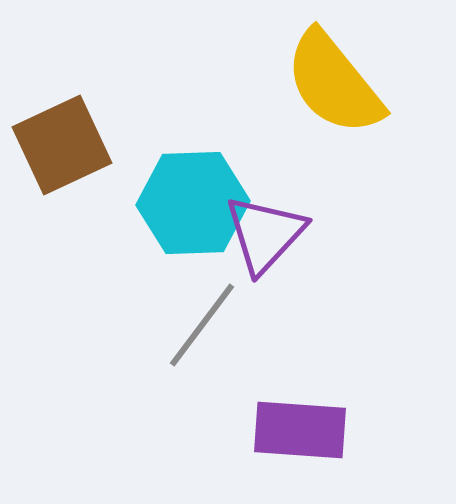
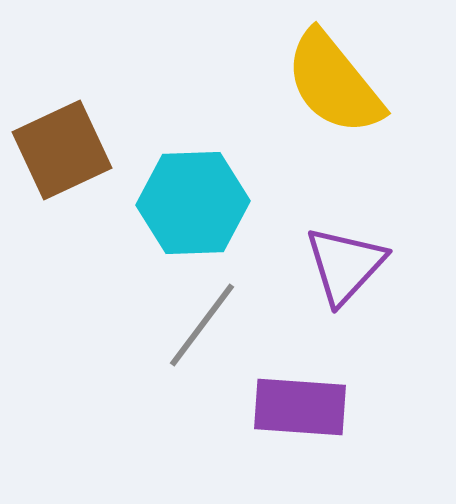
brown square: moved 5 px down
purple triangle: moved 80 px right, 31 px down
purple rectangle: moved 23 px up
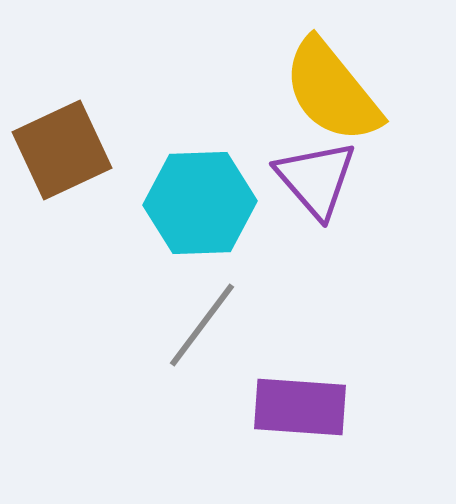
yellow semicircle: moved 2 px left, 8 px down
cyan hexagon: moved 7 px right
purple triangle: moved 29 px left, 86 px up; rotated 24 degrees counterclockwise
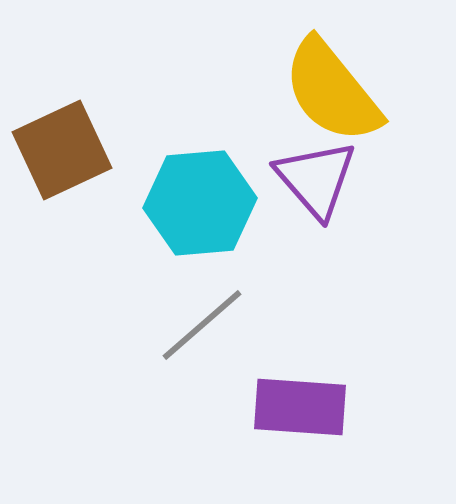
cyan hexagon: rotated 3 degrees counterclockwise
gray line: rotated 12 degrees clockwise
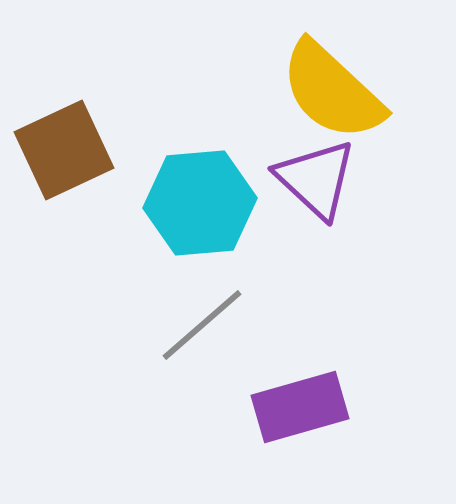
yellow semicircle: rotated 8 degrees counterclockwise
brown square: moved 2 px right
purple triangle: rotated 6 degrees counterclockwise
purple rectangle: rotated 20 degrees counterclockwise
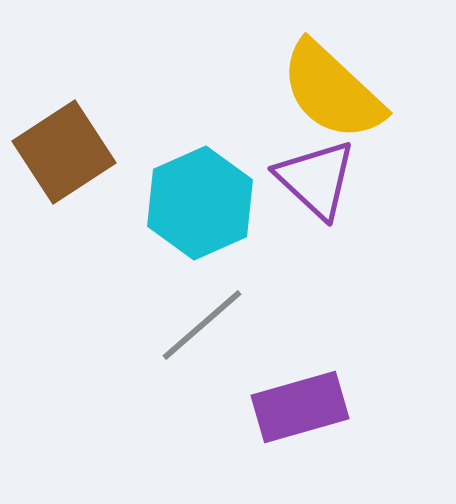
brown square: moved 2 px down; rotated 8 degrees counterclockwise
cyan hexagon: rotated 19 degrees counterclockwise
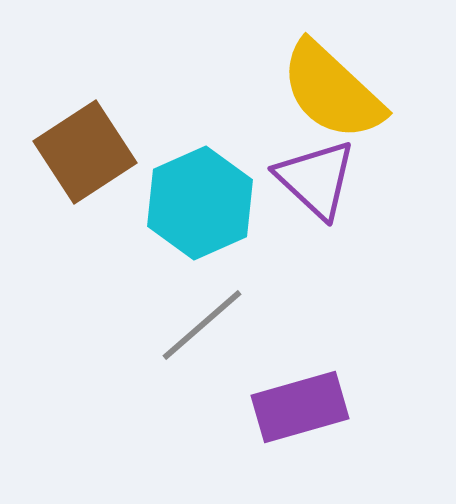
brown square: moved 21 px right
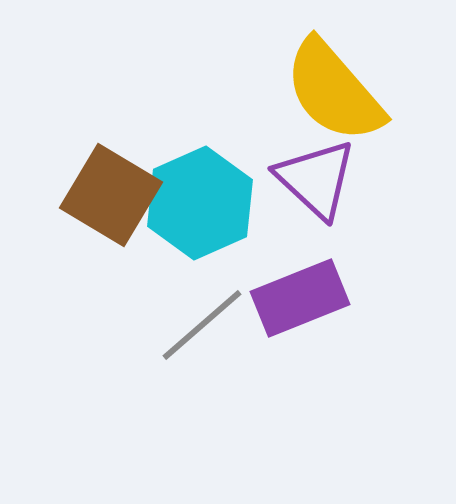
yellow semicircle: moved 2 px right; rotated 6 degrees clockwise
brown square: moved 26 px right, 43 px down; rotated 26 degrees counterclockwise
purple rectangle: moved 109 px up; rotated 6 degrees counterclockwise
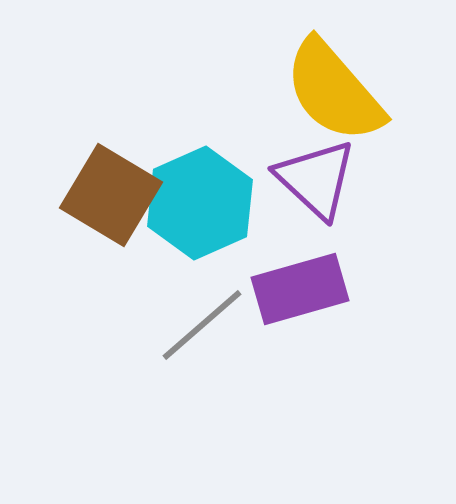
purple rectangle: moved 9 px up; rotated 6 degrees clockwise
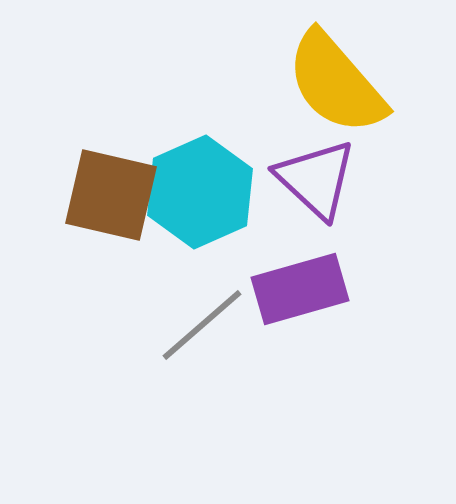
yellow semicircle: moved 2 px right, 8 px up
brown square: rotated 18 degrees counterclockwise
cyan hexagon: moved 11 px up
